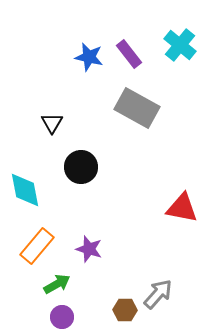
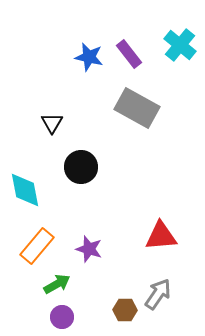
red triangle: moved 21 px left, 28 px down; rotated 16 degrees counterclockwise
gray arrow: rotated 8 degrees counterclockwise
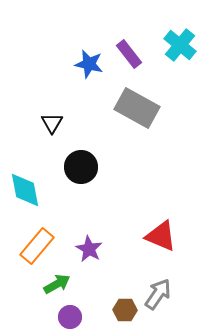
blue star: moved 7 px down
red triangle: rotated 28 degrees clockwise
purple star: rotated 12 degrees clockwise
purple circle: moved 8 px right
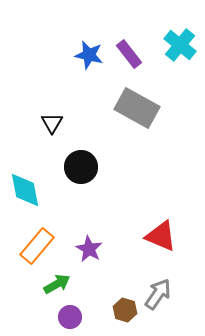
blue star: moved 9 px up
brown hexagon: rotated 15 degrees clockwise
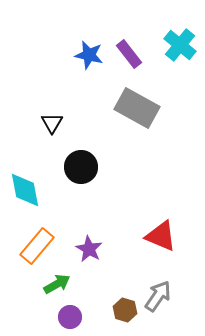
gray arrow: moved 2 px down
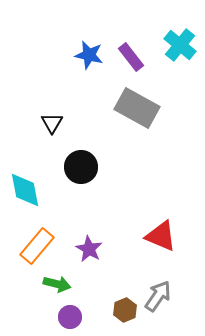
purple rectangle: moved 2 px right, 3 px down
green arrow: rotated 44 degrees clockwise
brown hexagon: rotated 20 degrees clockwise
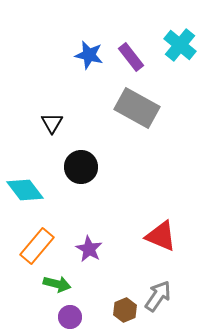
cyan diamond: rotated 27 degrees counterclockwise
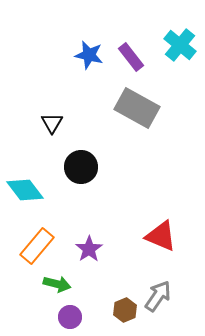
purple star: rotated 8 degrees clockwise
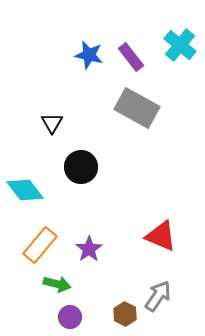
orange rectangle: moved 3 px right, 1 px up
brown hexagon: moved 4 px down; rotated 10 degrees counterclockwise
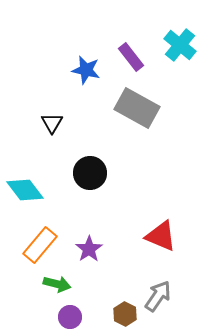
blue star: moved 3 px left, 15 px down
black circle: moved 9 px right, 6 px down
